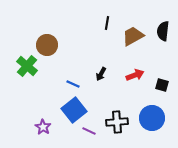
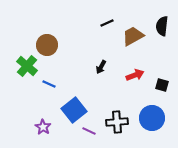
black line: rotated 56 degrees clockwise
black semicircle: moved 1 px left, 5 px up
black arrow: moved 7 px up
blue line: moved 24 px left
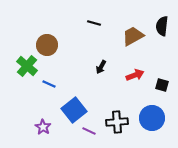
black line: moved 13 px left; rotated 40 degrees clockwise
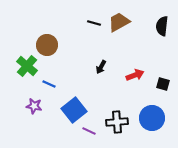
brown trapezoid: moved 14 px left, 14 px up
black square: moved 1 px right, 1 px up
purple star: moved 9 px left, 21 px up; rotated 21 degrees counterclockwise
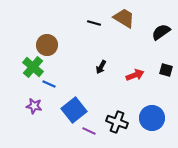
brown trapezoid: moved 5 px right, 4 px up; rotated 60 degrees clockwise
black semicircle: moved 1 px left, 6 px down; rotated 48 degrees clockwise
green cross: moved 6 px right, 1 px down
black square: moved 3 px right, 14 px up
black cross: rotated 25 degrees clockwise
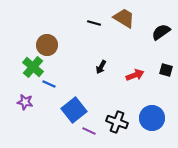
purple star: moved 9 px left, 4 px up
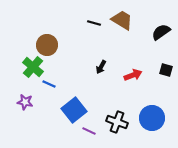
brown trapezoid: moved 2 px left, 2 px down
red arrow: moved 2 px left
